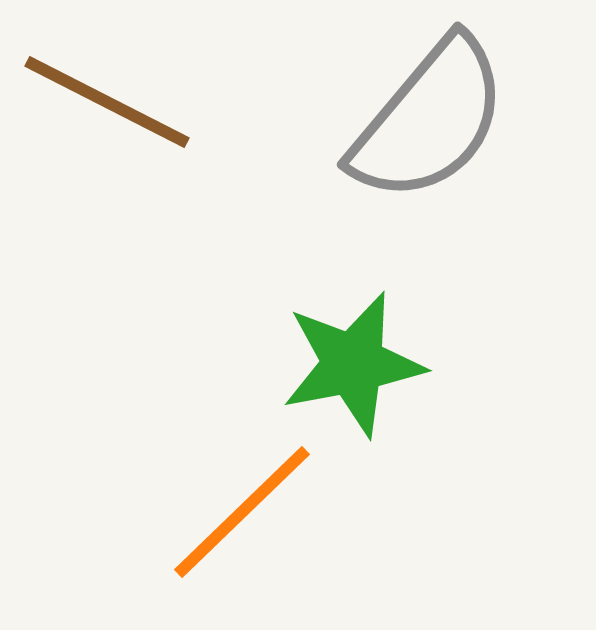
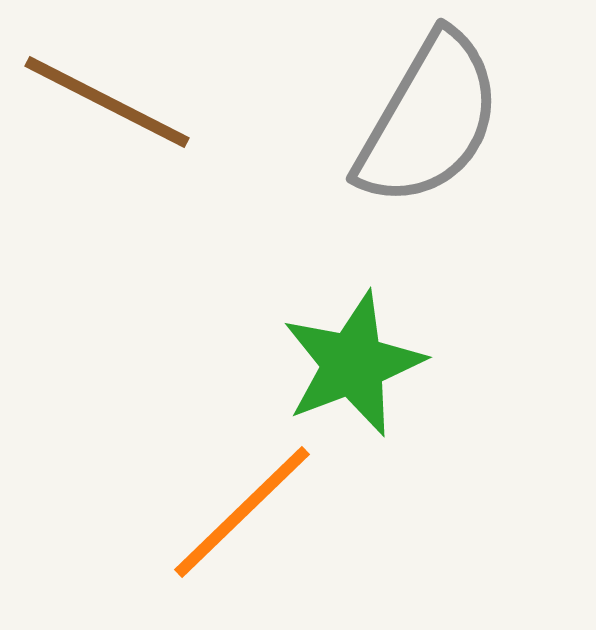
gray semicircle: rotated 10 degrees counterclockwise
green star: rotated 10 degrees counterclockwise
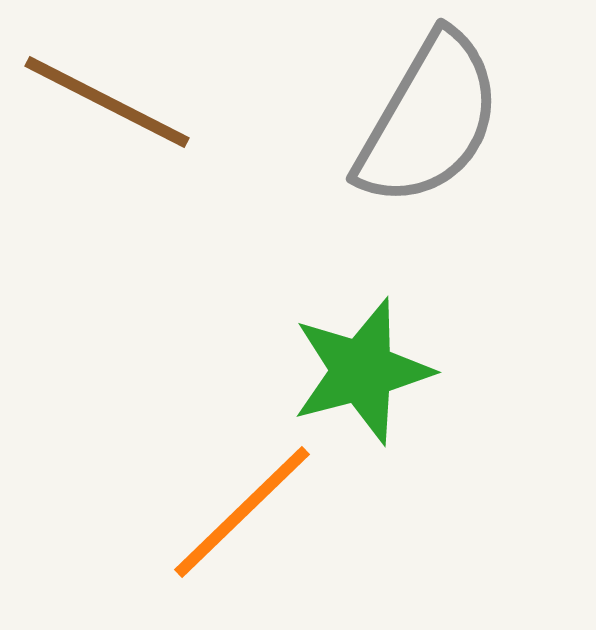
green star: moved 9 px right, 7 px down; rotated 6 degrees clockwise
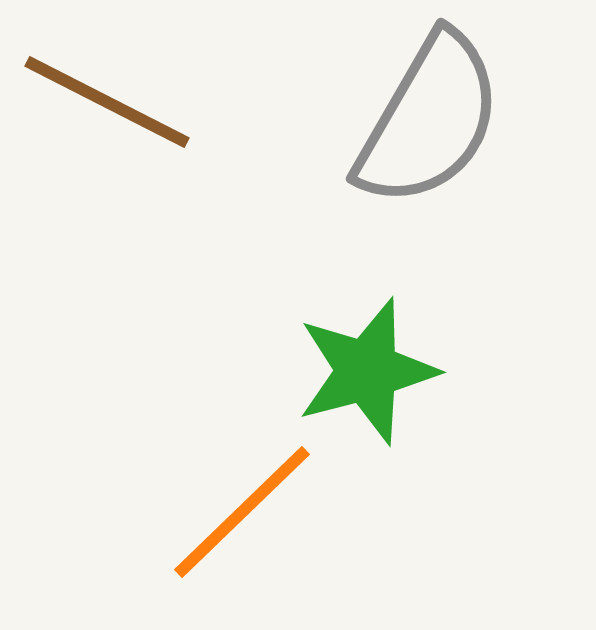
green star: moved 5 px right
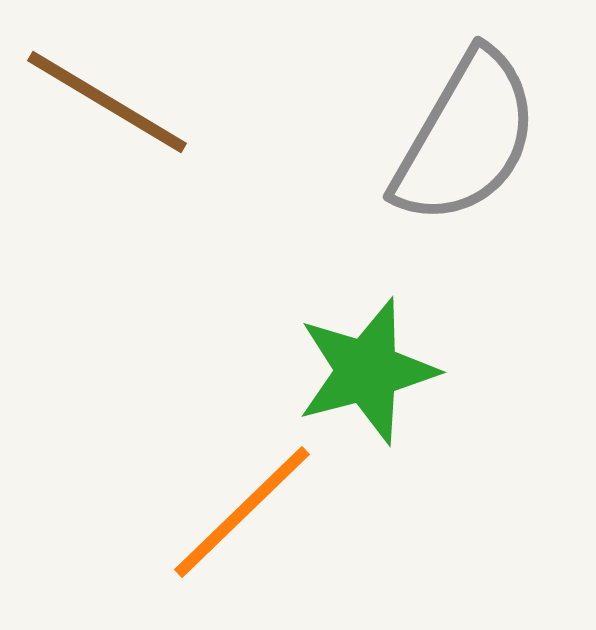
brown line: rotated 4 degrees clockwise
gray semicircle: moved 37 px right, 18 px down
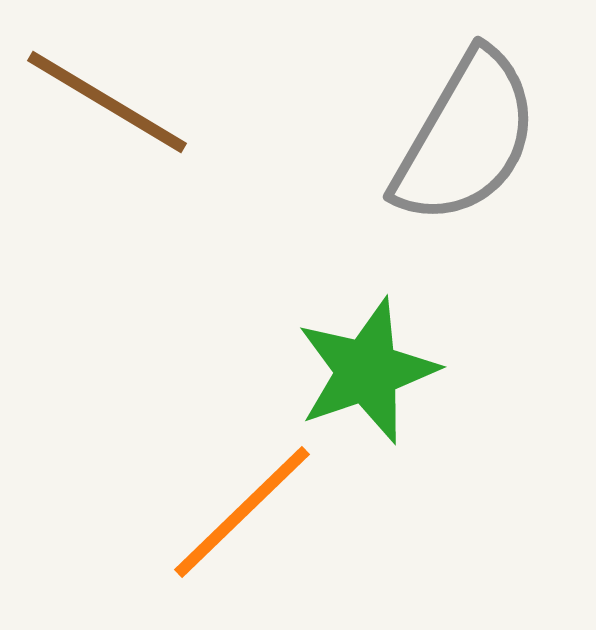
green star: rotated 4 degrees counterclockwise
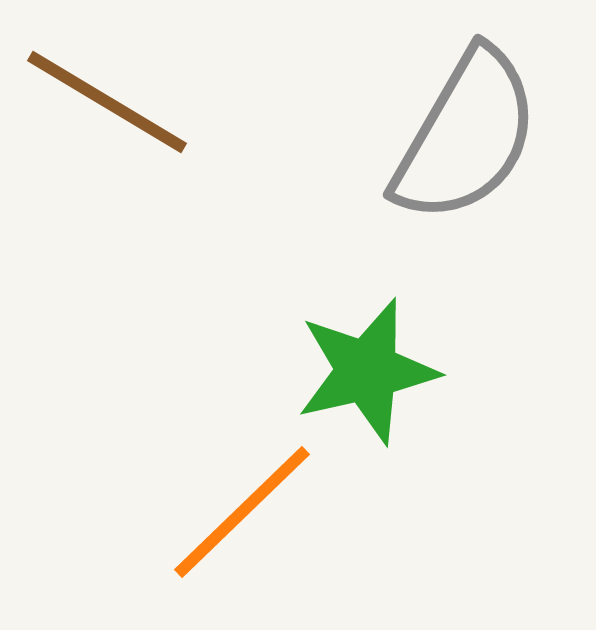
gray semicircle: moved 2 px up
green star: rotated 6 degrees clockwise
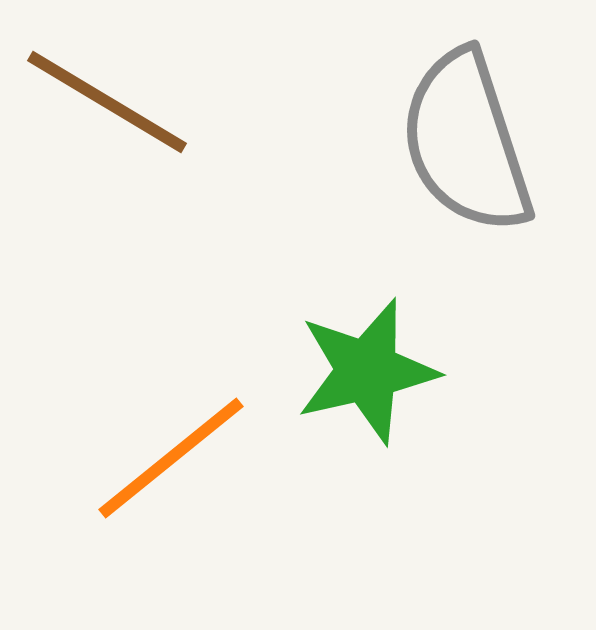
gray semicircle: moved 6 px down; rotated 132 degrees clockwise
orange line: moved 71 px left, 54 px up; rotated 5 degrees clockwise
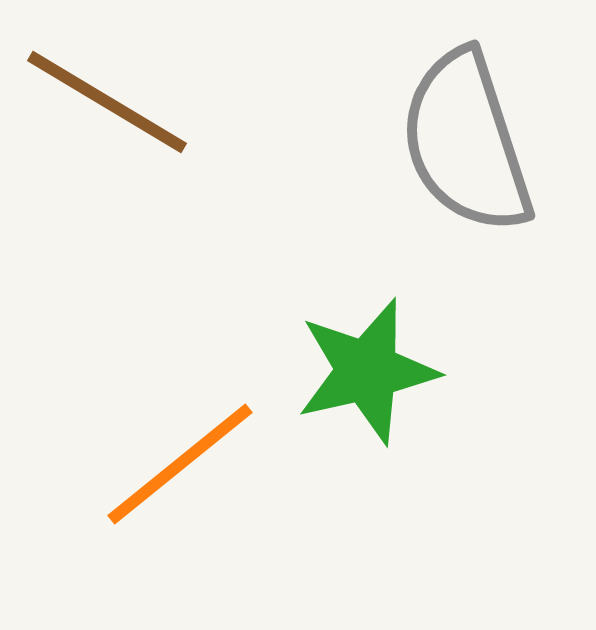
orange line: moved 9 px right, 6 px down
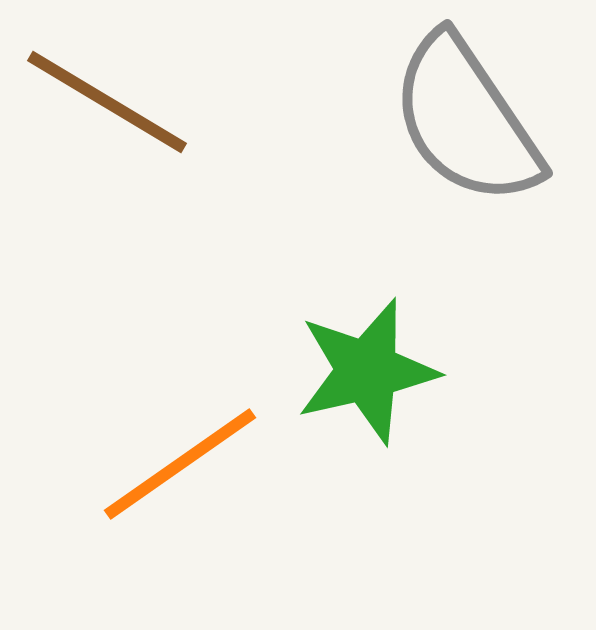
gray semicircle: moved 22 px up; rotated 16 degrees counterclockwise
orange line: rotated 4 degrees clockwise
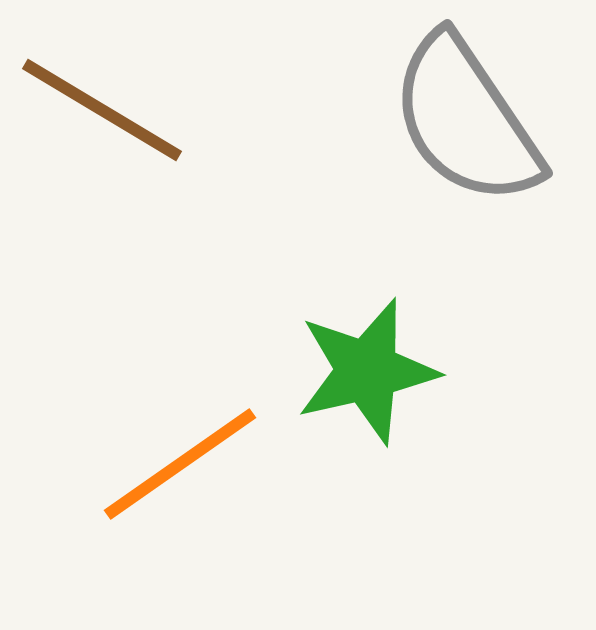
brown line: moved 5 px left, 8 px down
